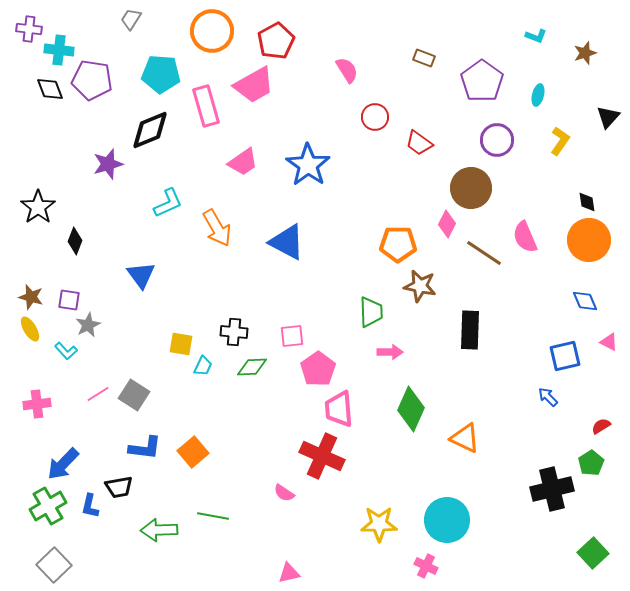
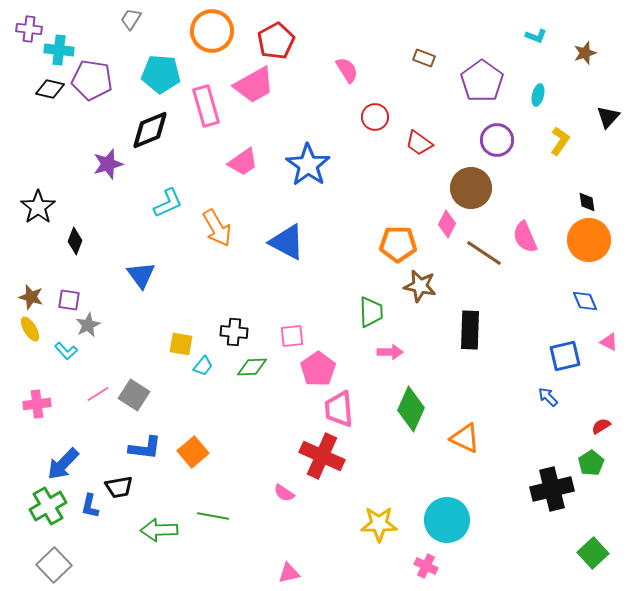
black diamond at (50, 89): rotated 56 degrees counterclockwise
cyan trapezoid at (203, 366): rotated 15 degrees clockwise
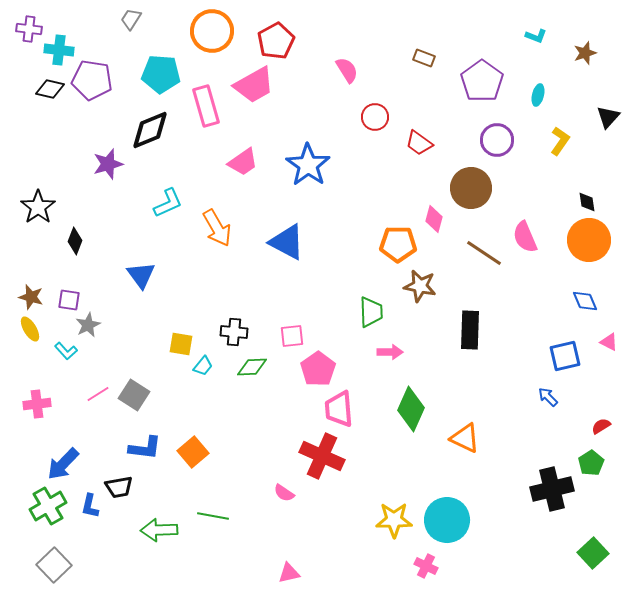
pink diamond at (447, 224): moved 13 px left, 5 px up; rotated 12 degrees counterclockwise
yellow star at (379, 524): moved 15 px right, 4 px up
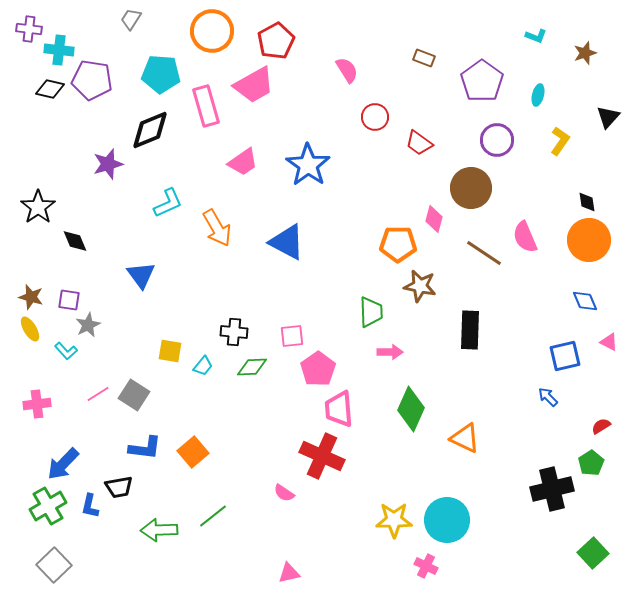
black diamond at (75, 241): rotated 44 degrees counterclockwise
yellow square at (181, 344): moved 11 px left, 7 px down
green line at (213, 516): rotated 48 degrees counterclockwise
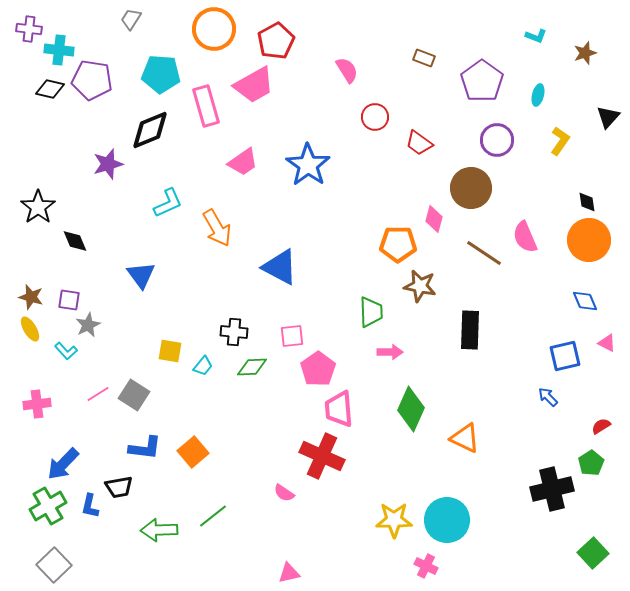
orange circle at (212, 31): moved 2 px right, 2 px up
blue triangle at (287, 242): moved 7 px left, 25 px down
pink triangle at (609, 342): moved 2 px left, 1 px down
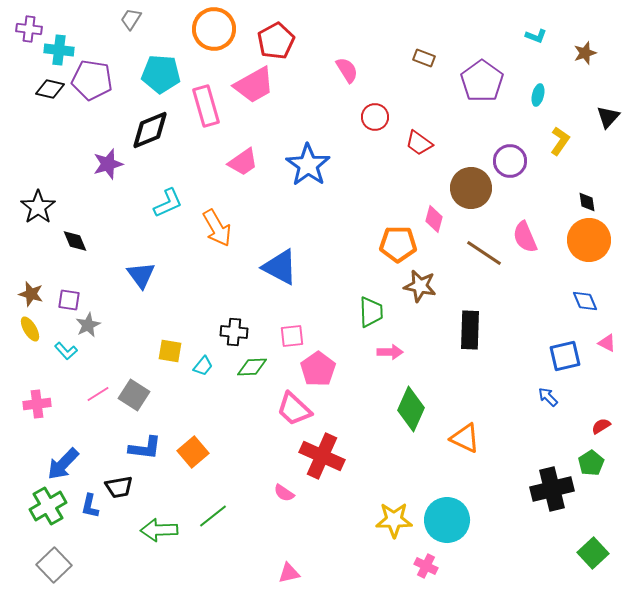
purple circle at (497, 140): moved 13 px right, 21 px down
brown star at (31, 297): moved 3 px up
pink trapezoid at (339, 409): moved 45 px left; rotated 42 degrees counterclockwise
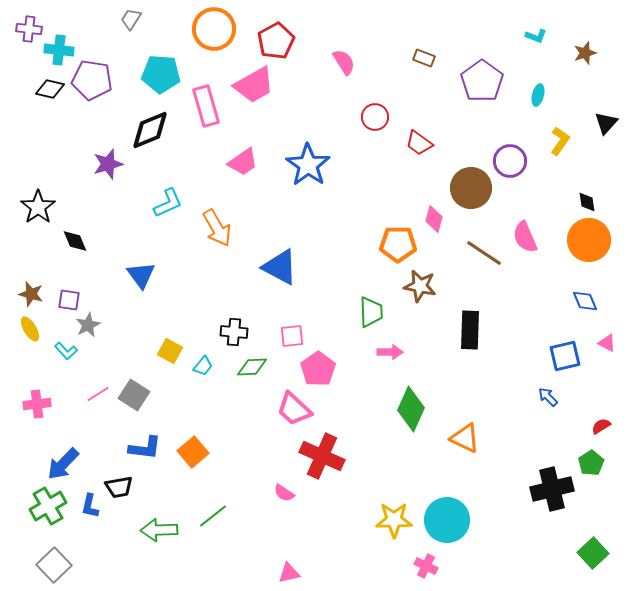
pink semicircle at (347, 70): moved 3 px left, 8 px up
black triangle at (608, 117): moved 2 px left, 6 px down
yellow square at (170, 351): rotated 20 degrees clockwise
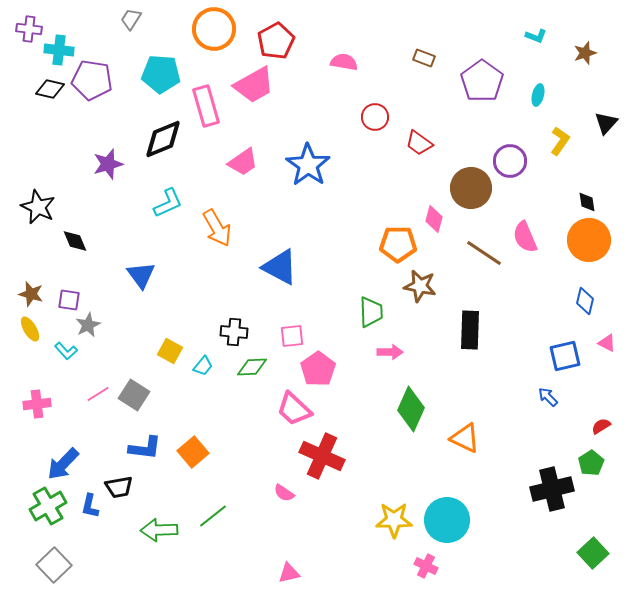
pink semicircle at (344, 62): rotated 48 degrees counterclockwise
black diamond at (150, 130): moved 13 px right, 9 px down
black star at (38, 207): rotated 12 degrees counterclockwise
blue diamond at (585, 301): rotated 36 degrees clockwise
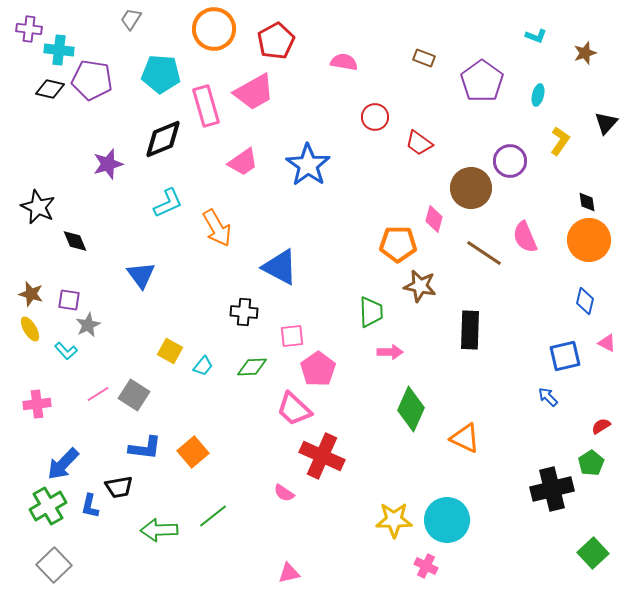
pink trapezoid at (254, 85): moved 7 px down
black cross at (234, 332): moved 10 px right, 20 px up
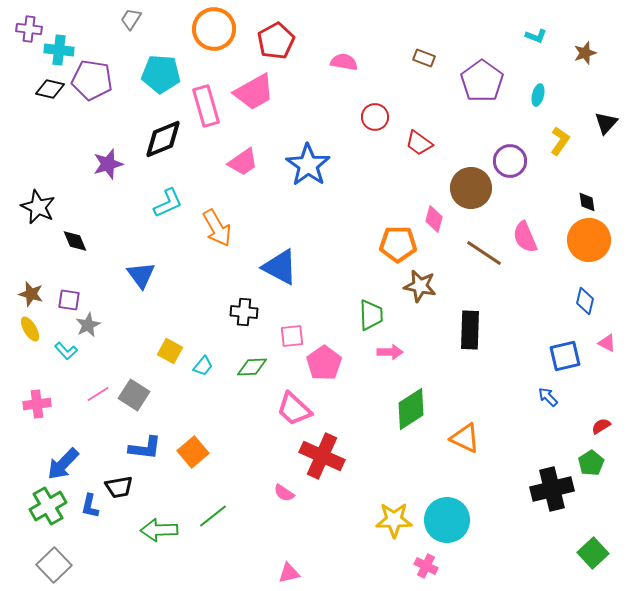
green trapezoid at (371, 312): moved 3 px down
pink pentagon at (318, 369): moved 6 px right, 6 px up
green diamond at (411, 409): rotated 33 degrees clockwise
